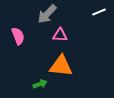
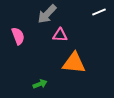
orange triangle: moved 13 px right, 3 px up
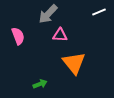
gray arrow: moved 1 px right
orange triangle: rotated 45 degrees clockwise
